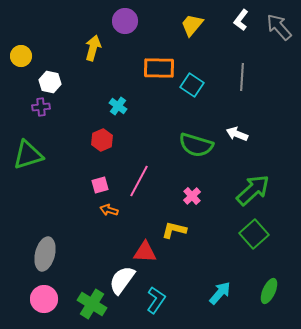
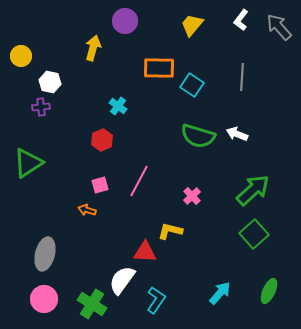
green semicircle: moved 2 px right, 9 px up
green triangle: moved 8 px down; rotated 16 degrees counterclockwise
orange arrow: moved 22 px left
yellow L-shape: moved 4 px left, 1 px down
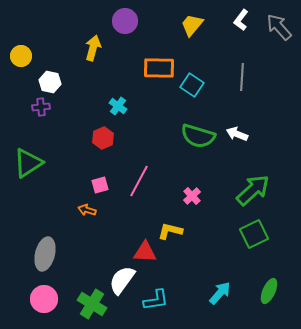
red hexagon: moved 1 px right, 2 px up
green square: rotated 16 degrees clockwise
cyan L-shape: rotated 48 degrees clockwise
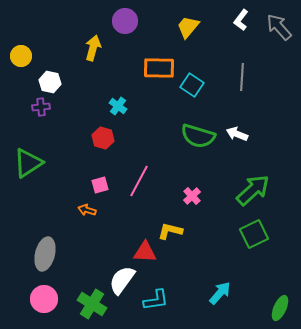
yellow trapezoid: moved 4 px left, 2 px down
red hexagon: rotated 20 degrees counterclockwise
green ellipse: moved 11 px right, 17 px down
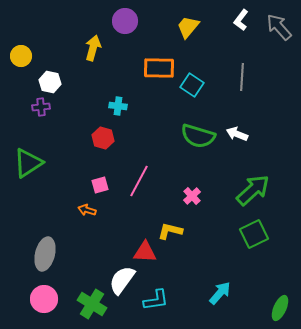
cyan cross: rotated 30 degrees counterclockwise
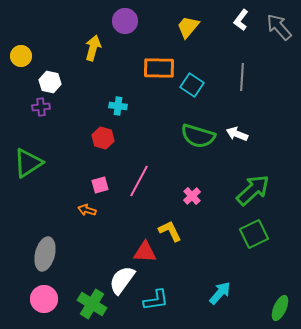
yellow L-shape: rotated 50 degrees clockwise
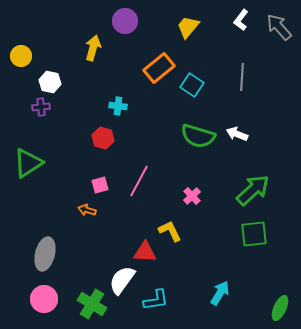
orange rectangle: rotated 40 degrees counterclockwise
green square: rotated 20 degrees clockwise
cyan arrow: rotated 10 degrees counterclockwise
